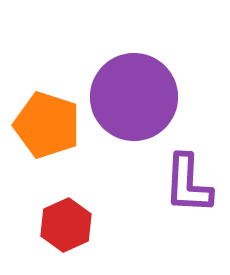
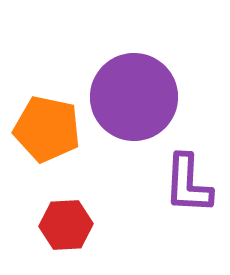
orange pentagon: moved 4 px down; rotated 6 degrees counterclockwise
red hexagon: rotated 21 degrees clockwise
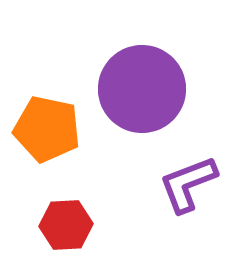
purple circle: moved 8 px right, 8 px up
purple L-shape: rotated 66 degrees clockwise
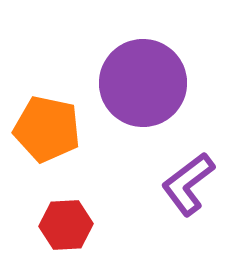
purple circle: moved 1 px right, 6 px up
purple L-shape: rotated 16 degrees counterclockwise
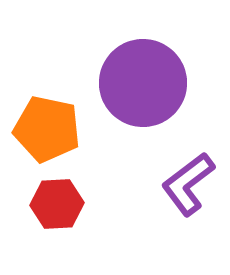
red hexagon: moved 9 px left, 21 px up
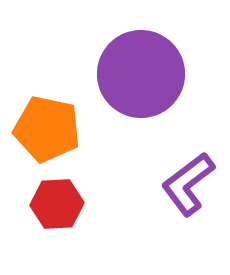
purple circle: moved 2 px left, 9 px up
